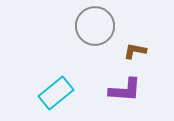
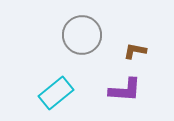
gray circle: moved 13 px left, 9 px down
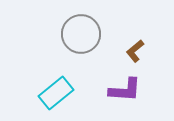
gray circle: moved 1 px left, 1 px up
brown L-shape: rotated 50 degrees counterclockwise
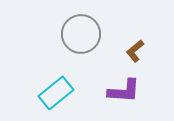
purple L-shape: moved 1 px left, 1 px down
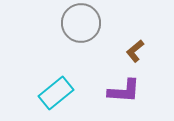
gray circle: moved 11 px up
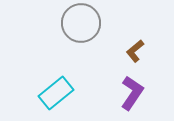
purple L-shape: moved 8 px right, 2 px down; rotated 60 degrees counterclockwise
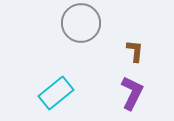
brown L-shape: rotated 135 degrees clockwise
purple L-shape: rotated 8 degrees counterclockwise
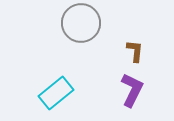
purple L-shape: moved 3 px up
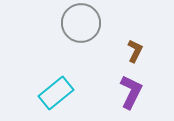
brown L-shape: rotated 20 degrees clockwise
purple L-shape: moved 1 px left, 2 px down
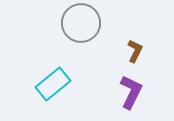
cyan rectangle: moved 3 px left, 9 px up
